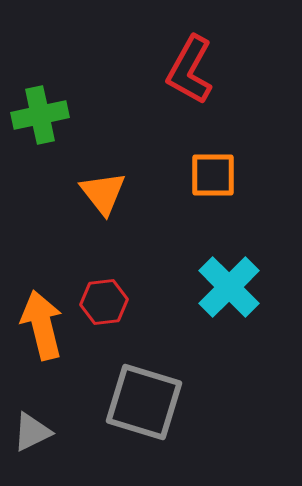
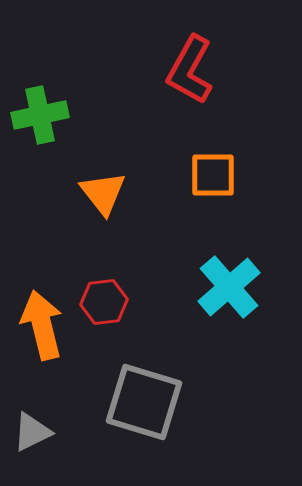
cyan cross: rotated 4 degrees clockwise
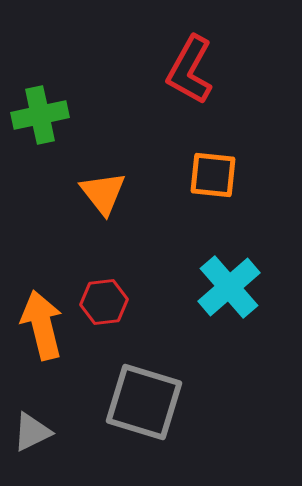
orange square: rotated 6 degrees clockwise
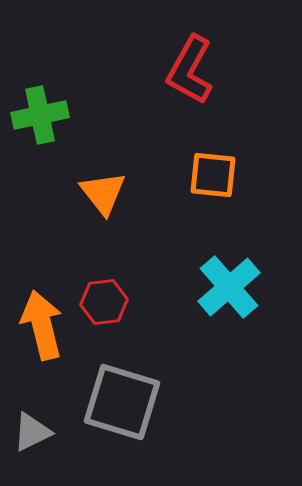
gray square: moved 22 px left
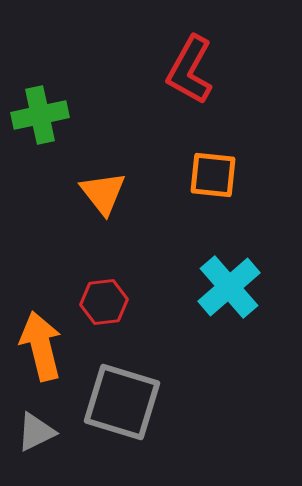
orange arrow: moved 1 px left, 21 px down
gray triangle: moved 4 px right
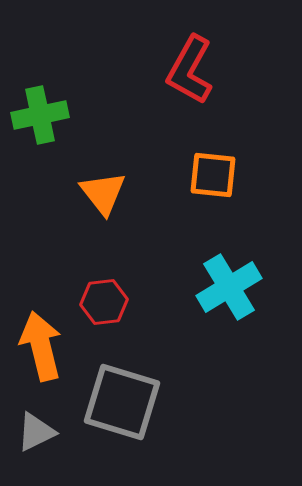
cyan cross: rotated 10 degrees clockwise
